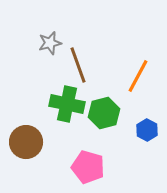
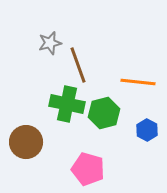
orange line: moved 6 px down; rotated 68 degrees clockwise
pink pentagon: moved 2 px down
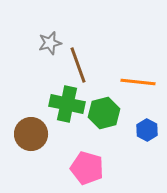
brown circle: moved 5 px right, 8 px up
pink pentagon: moved 1 px left, 1 px up
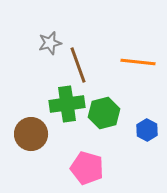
orange line: moved 20 px up
green cross: rotated 20 degrees counterclockwise
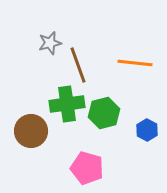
orange line: moved 3 px left, 1 px down
brown circle: moved 3 px up
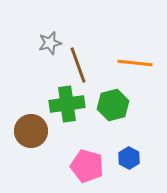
green hexagon: moved 9 px right, 8 px up
blue hexagon: moved 18 px left, 28 px down
pink pentagon: moved 2 px up
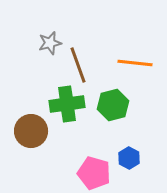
pink pentagon: moved 7 px right, 7 px down
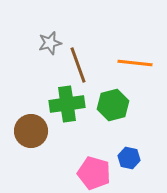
blue hexagon: rotated 15 degrees counterclockwise
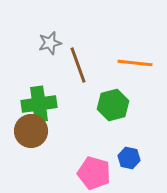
green cross: moved 28 px left
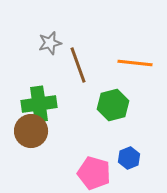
blue hexagon: rotated 25 degrees clockwise
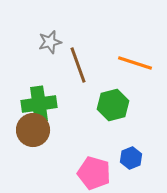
gray star: moved 1 px up
orange line: rotated 12 degrees clockwise
brown circle: moved 2 px right, 1 px up
blue hexagon: moved 2 px right
